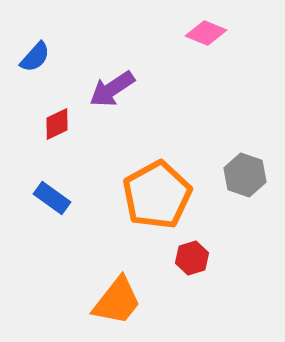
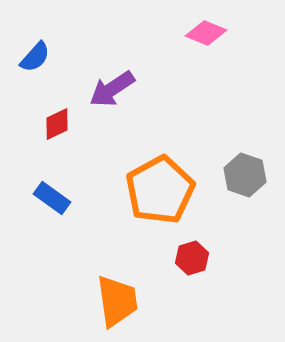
orange pentagon: moved 3 px right, 5 px up
orange trapezoid: rotated 46 degrees counterclockwise
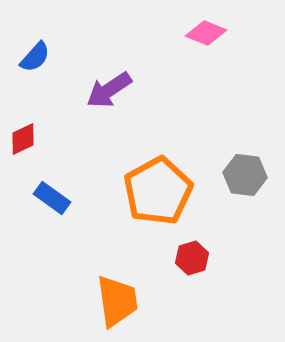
purple arrow: moved 3 px left, 1 px down
red diamond: moved 34 px left, 15 px down
gray hexagon: rotated 12 degrees counterclockwise
orange pentagon: moved 2 px left, 1 px down
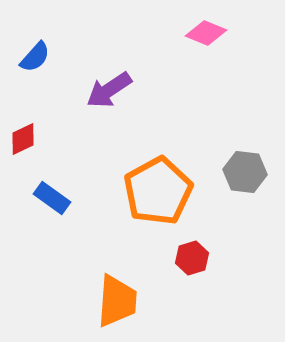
gray hexagon: moved 3 px up
orange trapezoid: rotated 12 degrees clockwise
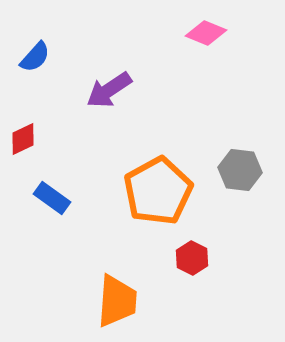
gray hexagon: moved 5 px left, 2 px up
red hexagon: rotated 16 degrees counterclockwise
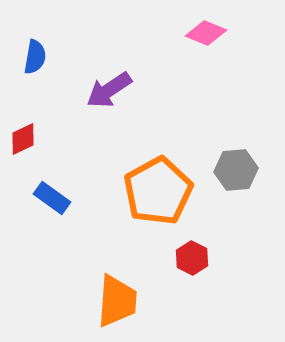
blue semicircle: rotated 32 degrees counterclockwise
gray hexagon: moved 4 px left; rotated 12 degrees counterclockwise
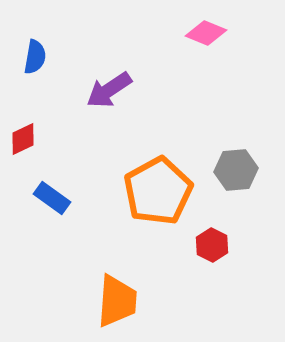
red hexagon: moved 20 px right, 13 px up
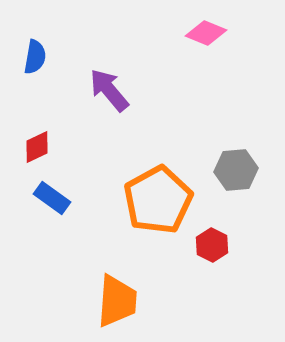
purple arrow: rotated 84 degrees clockwise
red diamond: moved 14 px right, 8 px down
orange pentagon: moved 9 px down
